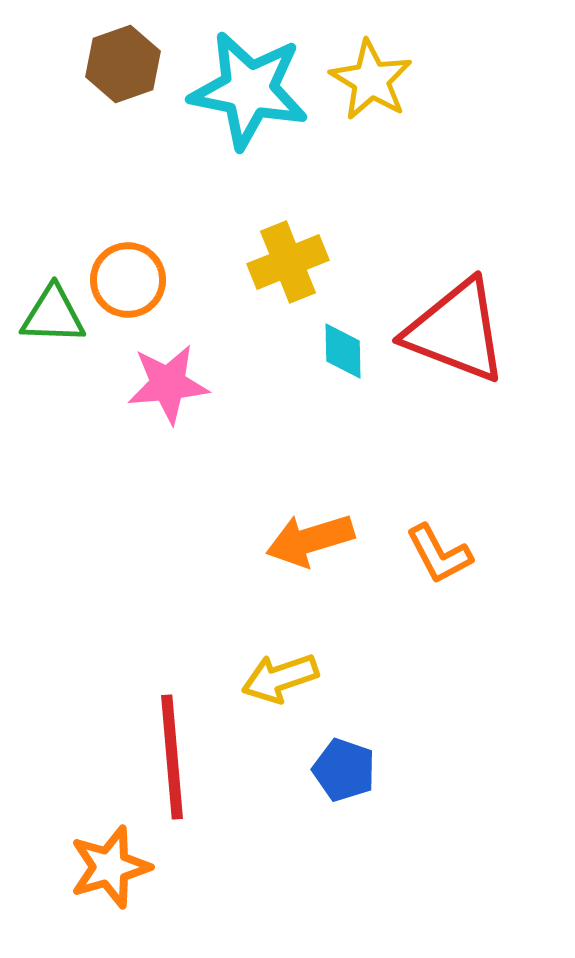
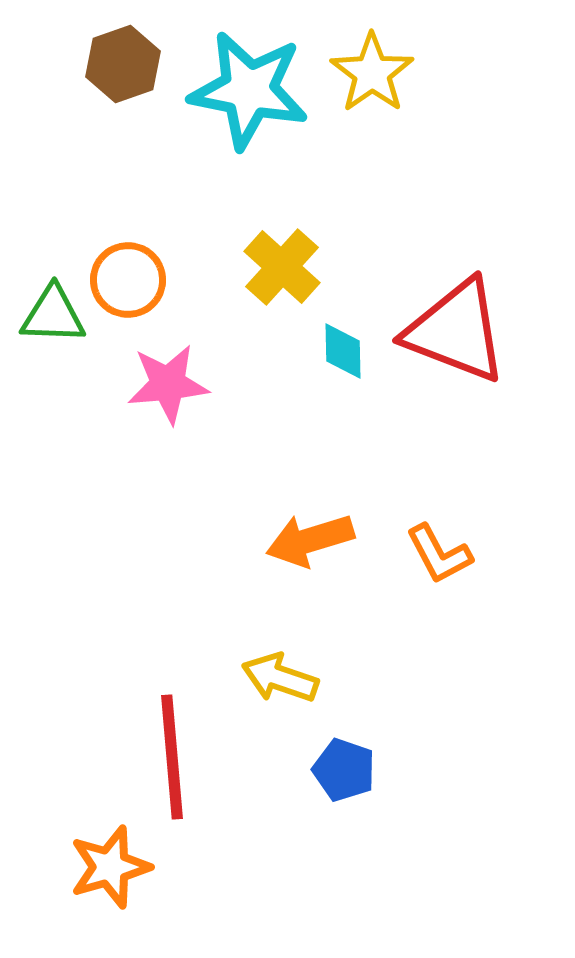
yellow star: moved 1 px right, 7 px up; rotated 6 degrees clockwise
yellow cross: moved 6 px left, 5 px down; rotated 26 degrees counterclockwise
yellow arrow: rotated 38 degrees clockwise
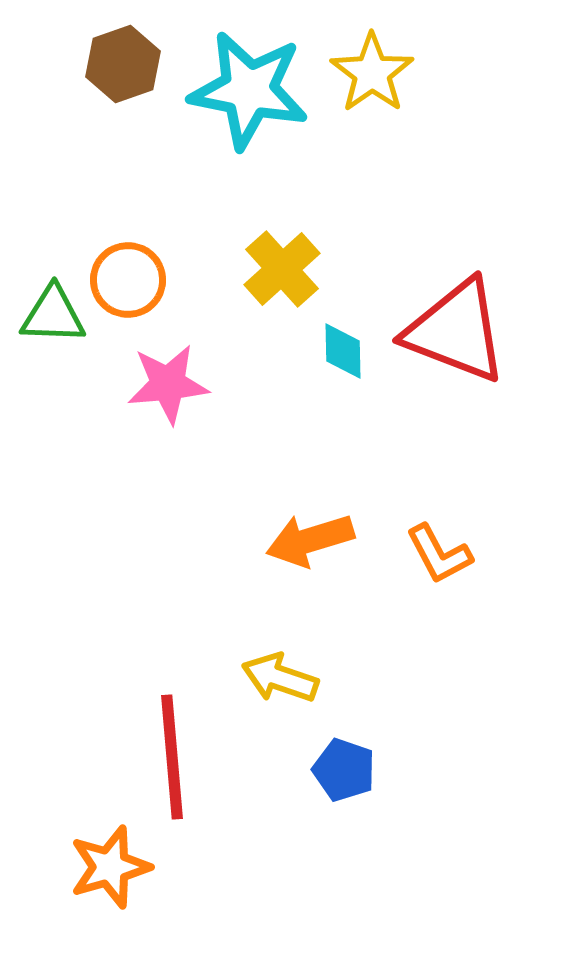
yellow cross: moved 2 px down; rotated 6 degrees clockwise
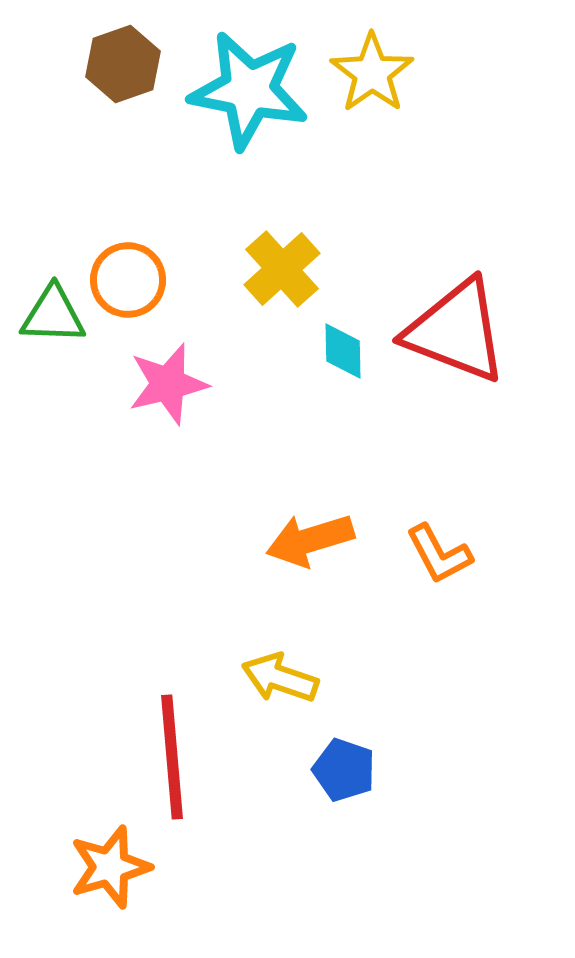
pink star: rotated 8 degrees counterclockwise
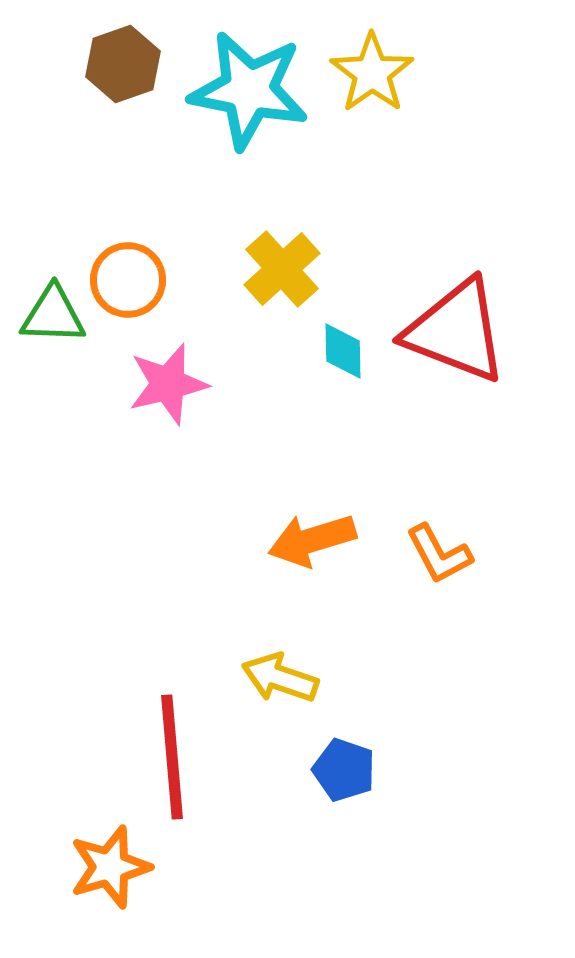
orange arrow: moved 2 px right
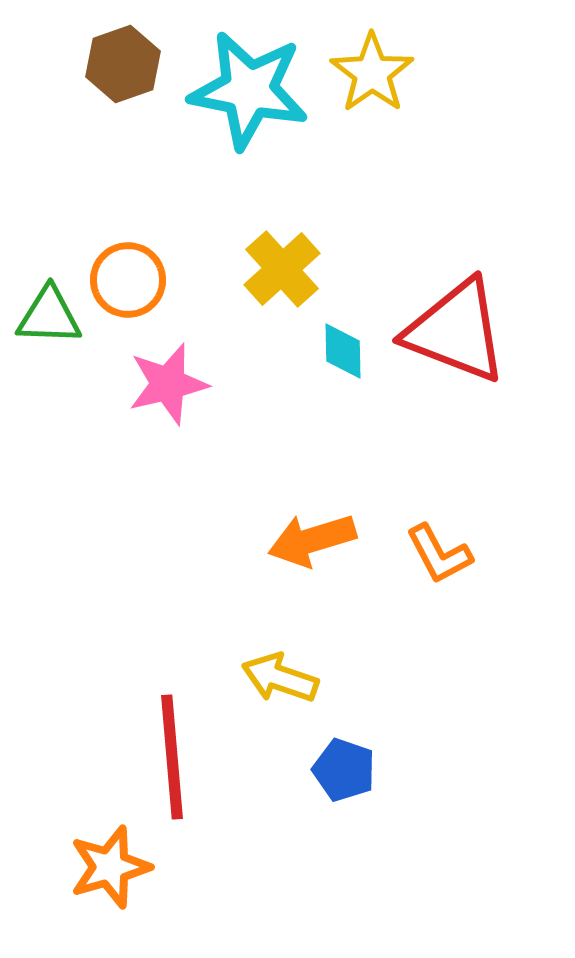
green triangle: moved 4 px left, 1 px down
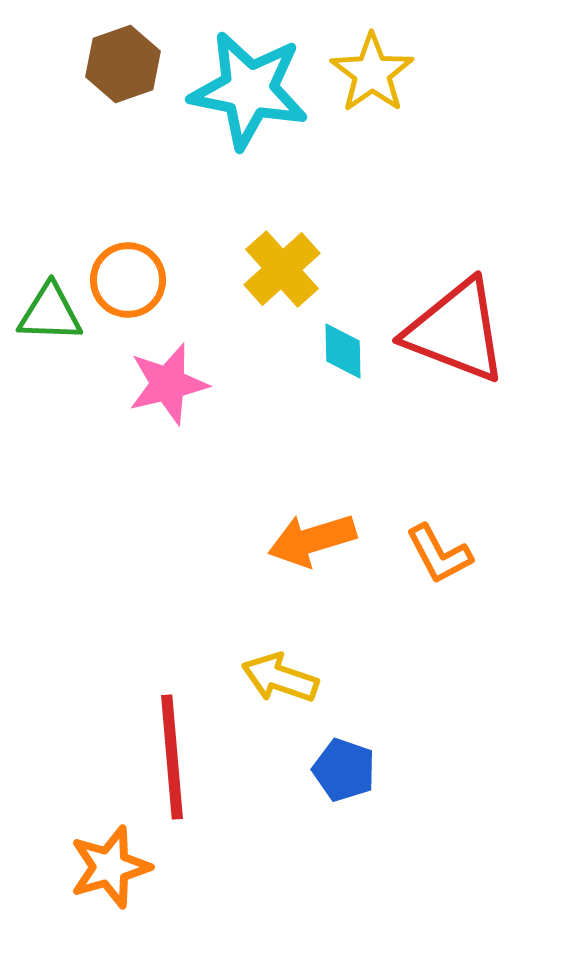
green triangle: moved 1 px right, 3 px up
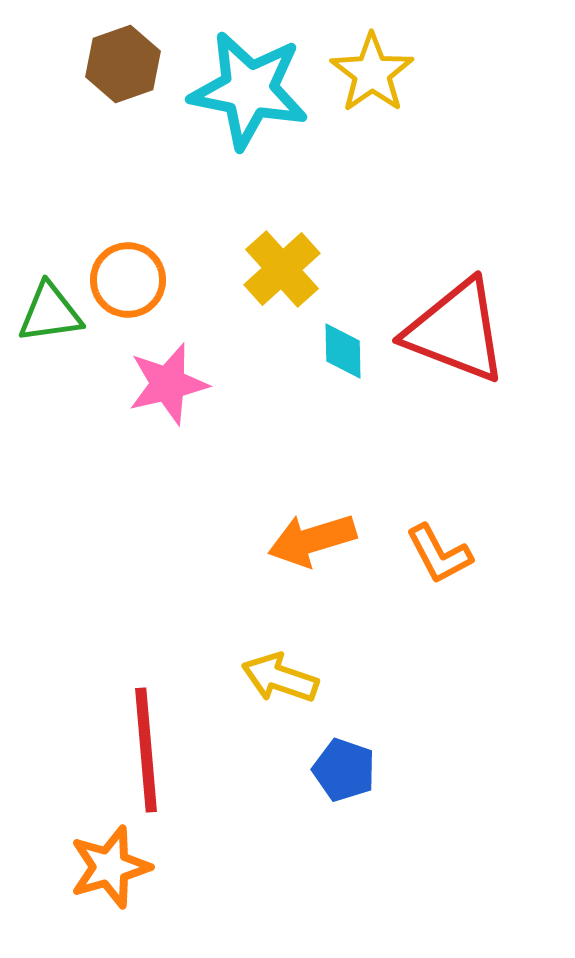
green triangle: rotated 10 degrees counterclockwise
red line: moved 26 px left, 7 px up
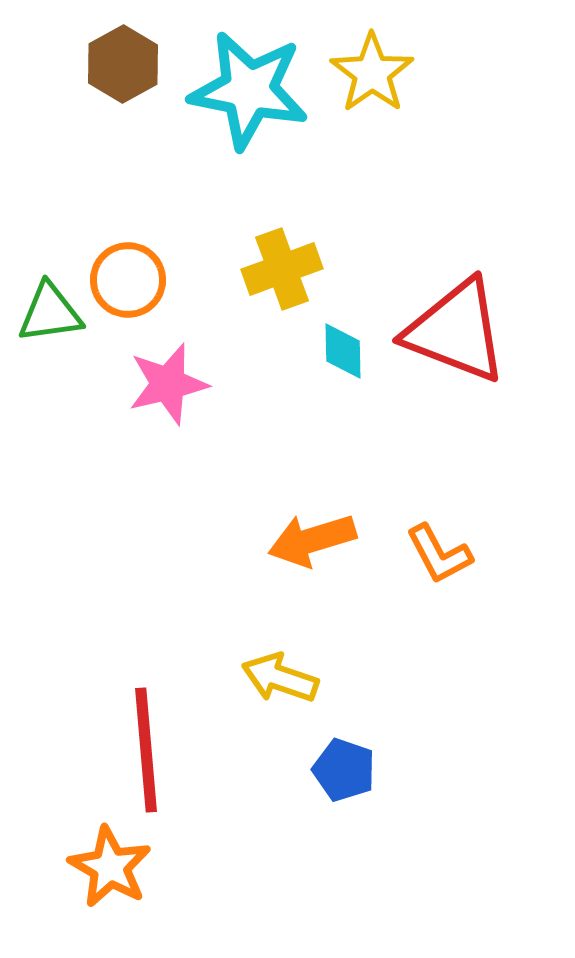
brown hexagon: rotated 10 degrees counterclockwise
yellow cross: rotated 22 degrees clockwise
orange star: rotated 26 degrees counterclockwise
